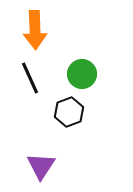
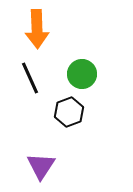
orange arrow: moved 2 px right, 1 px up
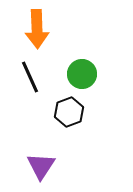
black line: moved 1 px up
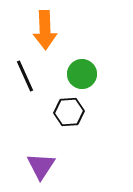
orange arrow: moved 8 px right, 1 px down
black line: moved 5 px left, 1 px up
black hexagon: rotated 16 degrees clockwise
